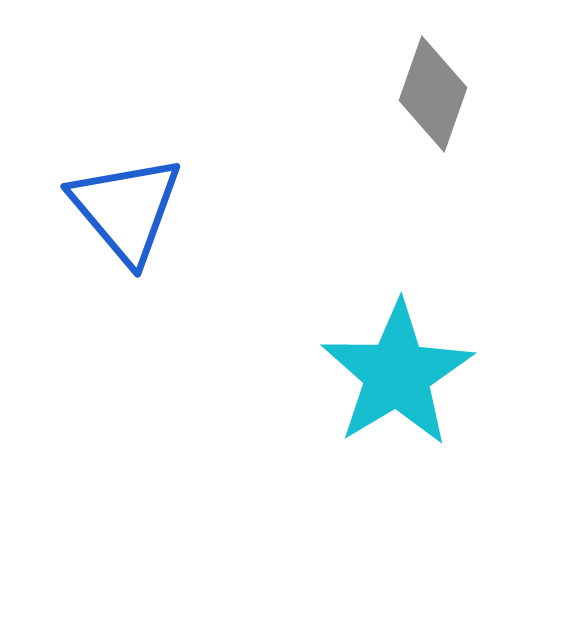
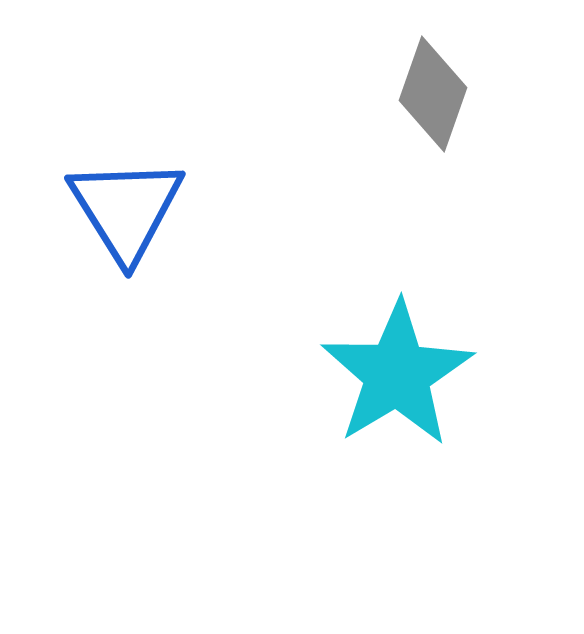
blue triangle: rotated 8 degrees clockwise
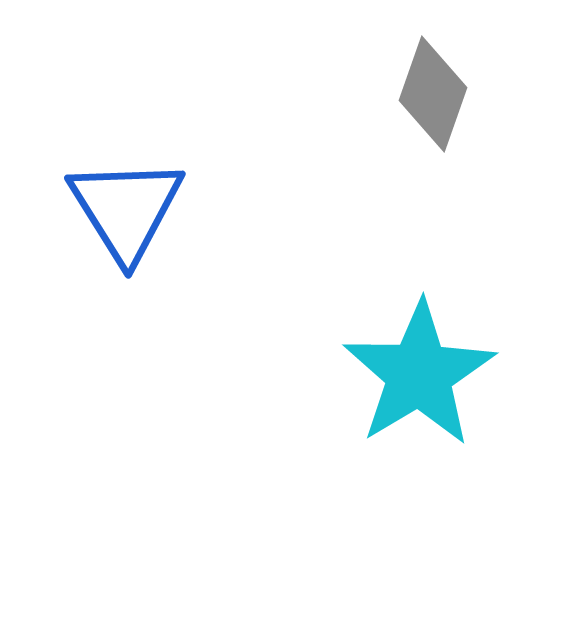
cyan star: moved 22 px right
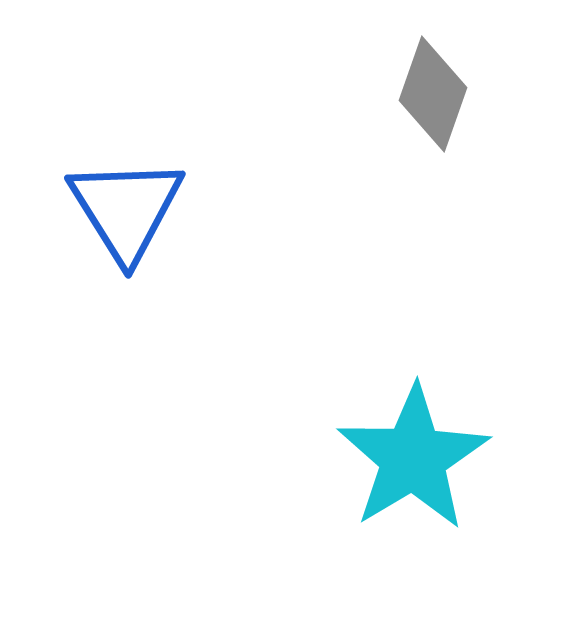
cyan star: moved 6 px left, 84 px down
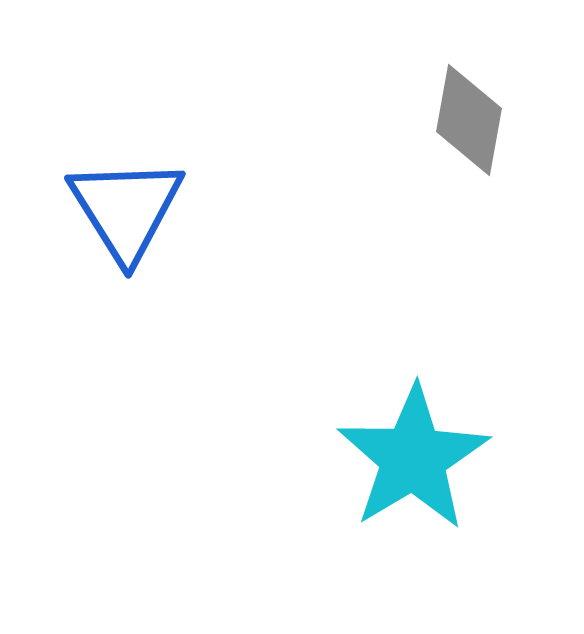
gray diamond: moved 36 px right, 26 px down; rotated 9 degrees counterclockwise
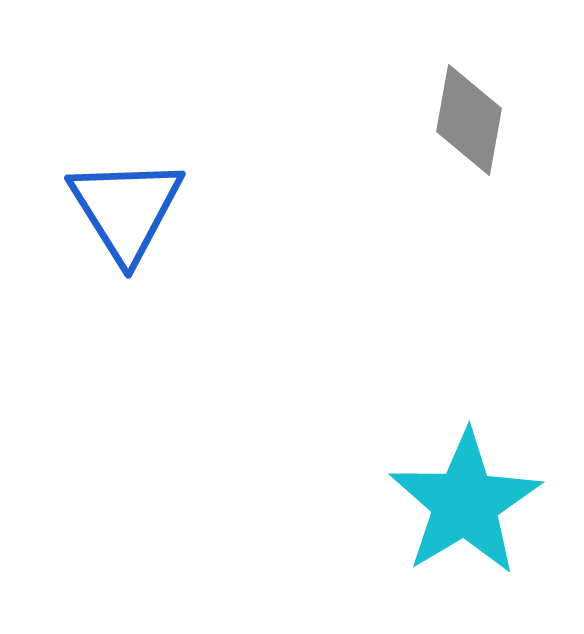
cyan star: moved 52 px right, 45 px down
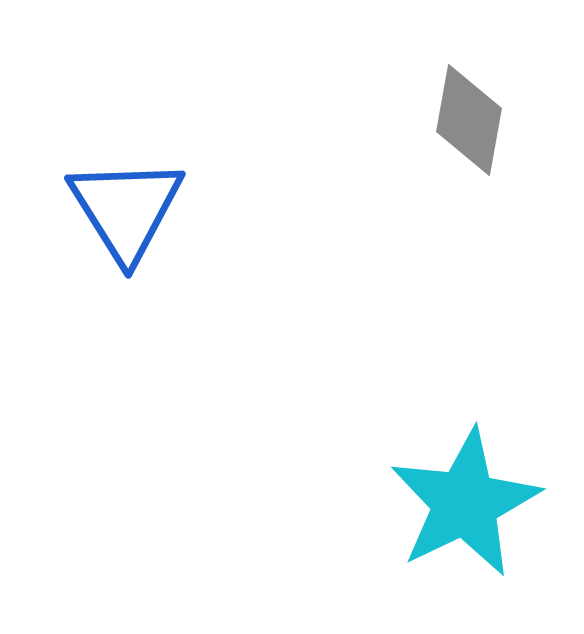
cyan star: rotated 5 degrees clockwise
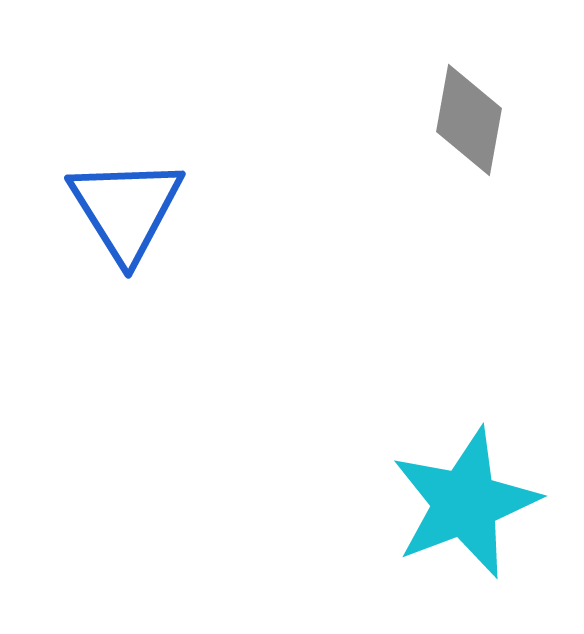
cyan star: rotated 5 degrees clockwise
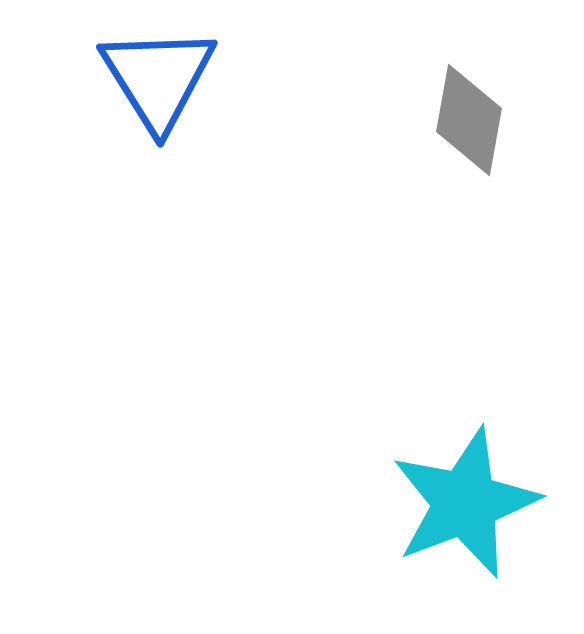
blue triangle: moved 32 px right, 131 px up
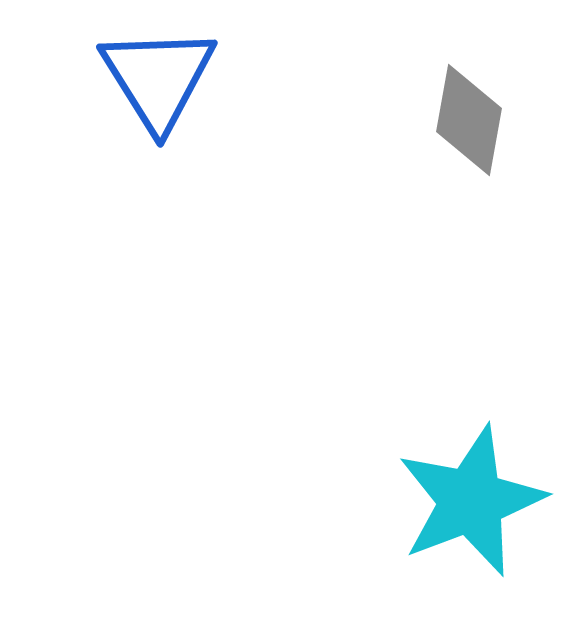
cyan star: moved 6 px right, 2 px up
